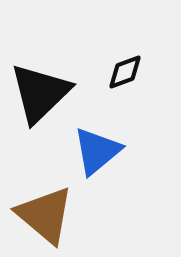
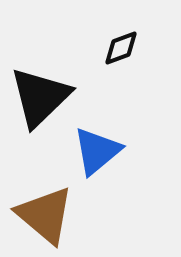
black diamond: moved 4 px left, 24 px up
black triangle: moved 4 px down
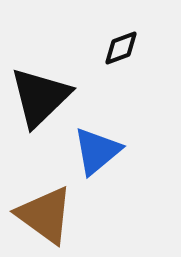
brown triangle: rotated 4 degrees counterclockwise
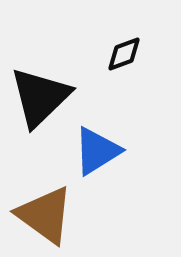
black diamond: moved 3 px right, 6 px down
blue triangle: rotated 8 degrees clockwise
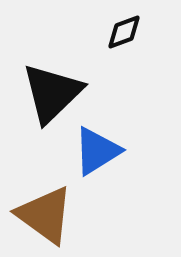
black diamond: moved 22 px up
black triangle: moved 12 px right, 4 px up
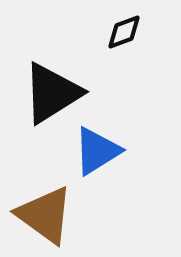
black triangle: rotated 12 degrees clockwise
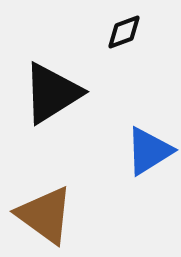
blue triangle: moved 52 px right
